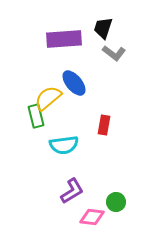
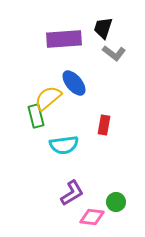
purple L-shape: moved 2 px down
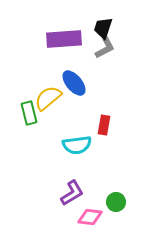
gray L-shape: moved 9 px left, 5 px up; rotated 65 degrees counterclockwise
green rectangle: moved 7 px left, 3 px up
cyan semicircle: moved 13 px right
pink diamond: moved 2 px left
